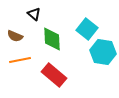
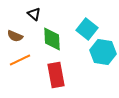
orange line: rotated 15 degrees counterclockwise
red rectangle: moved 2 px right; rotated 40 degrees clockwise
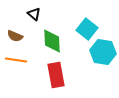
green diamond: moved 2 px down
orange line: moved 4 px left; rotated 35 degrees clockwise
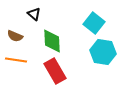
cyan square: moved 7 px right, 6 px up
red rectangle: moved 1 px left, 4 px up; rotated 20 degrees counterclockwise
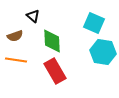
black triangle: moved 1 px left, 2 px down
cyan square: rotated 15 degrees counterclockwise
brown semicircle: rotated 42 degrees counterclockwise
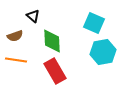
cyan hexagon: rotated 20 degrees counterclockwise
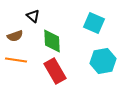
cyan hexagon: moved 9 px down
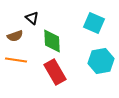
black triangle: moved 1 px left, 2 px down
cyan hexagon: moved 2 px left
red rectangle: moved 1 px down
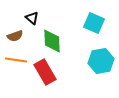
red rectangle: moved 10 px left
